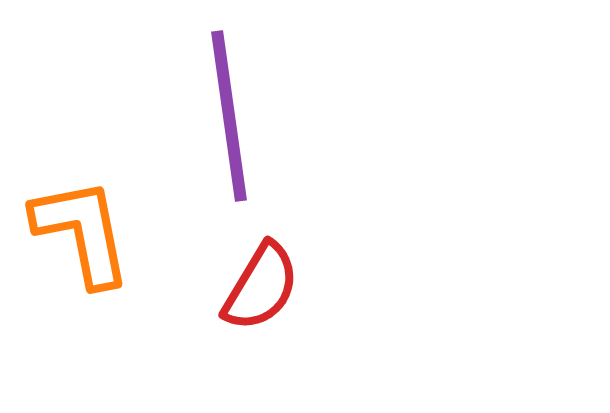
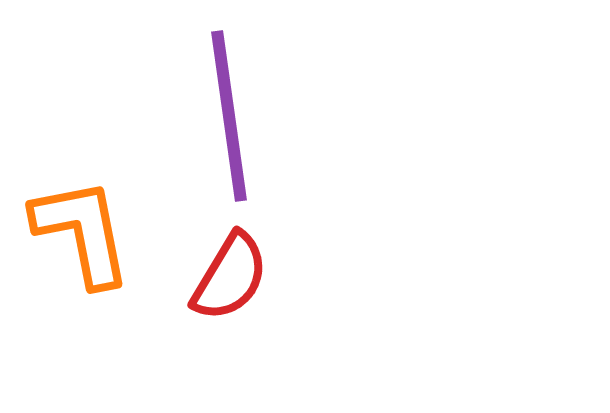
red semicircle: moved 31 px left, 10 px up
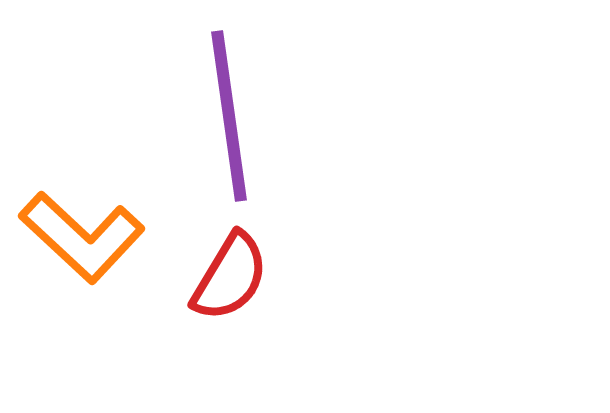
orange L-shape: moved 5 px down; rotated 144 degrees clockwise
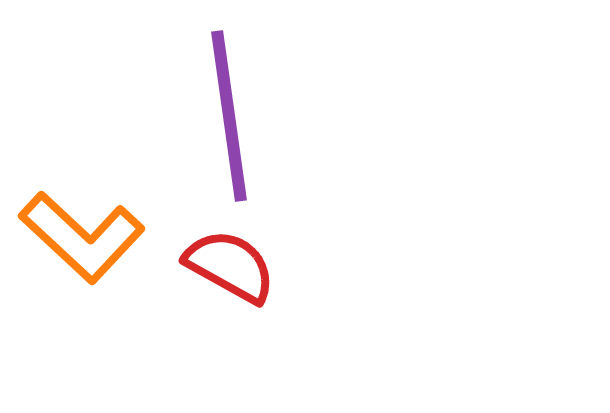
red semicircle: moved 11 px up; rotated 92 degrees counterclockwise
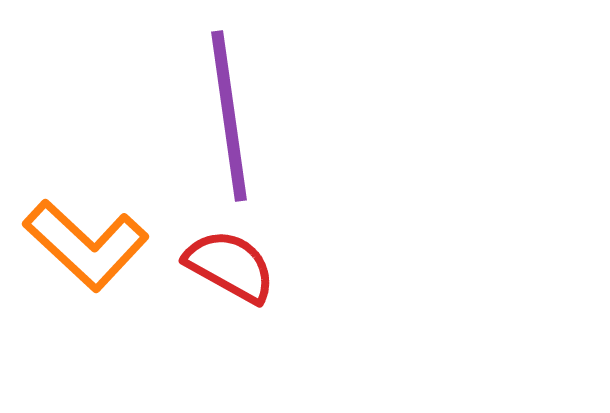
orange L-shape: moved 4 px right, 8 px down
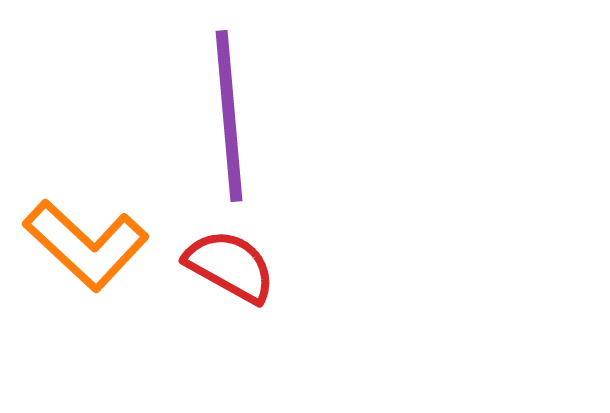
purple line: rotated 3 degrees clockwise
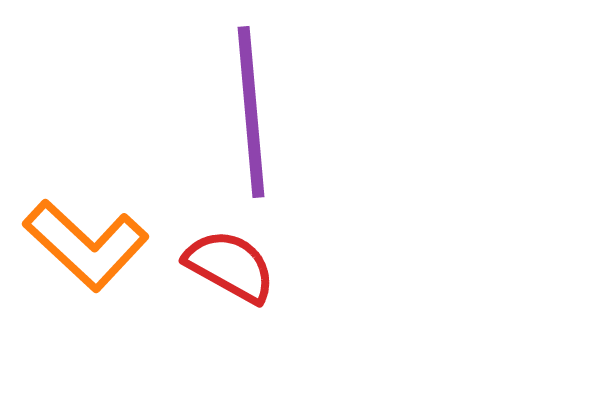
purple line: moved 22 px right, 4 px up
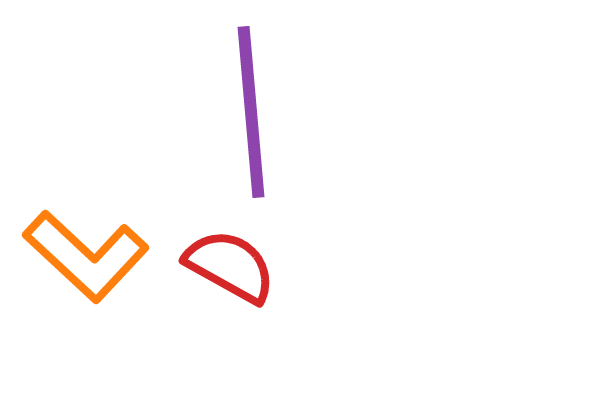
orange L-shape: moved 11 px down
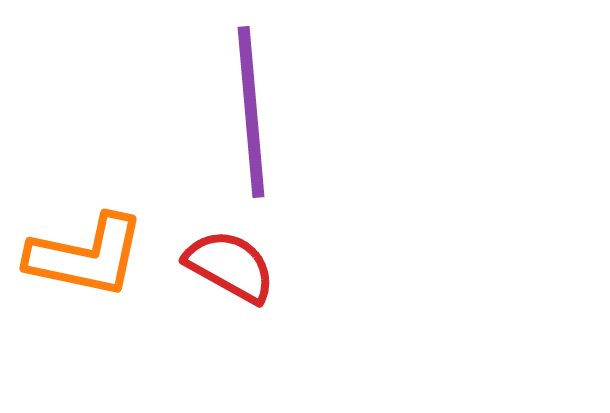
orange L-shape: rotated 31 degrees counterclockwise
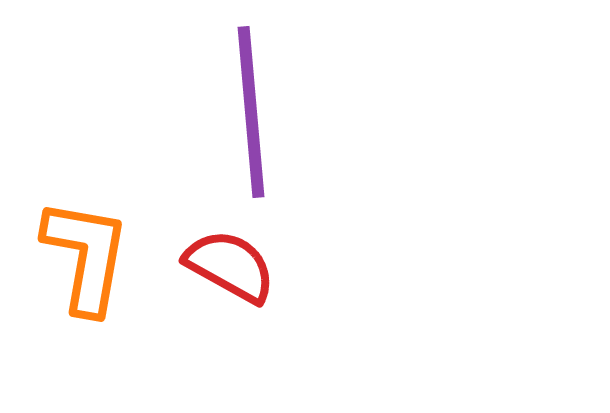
orange L-shape: rotated 92 degrees counterclockwise
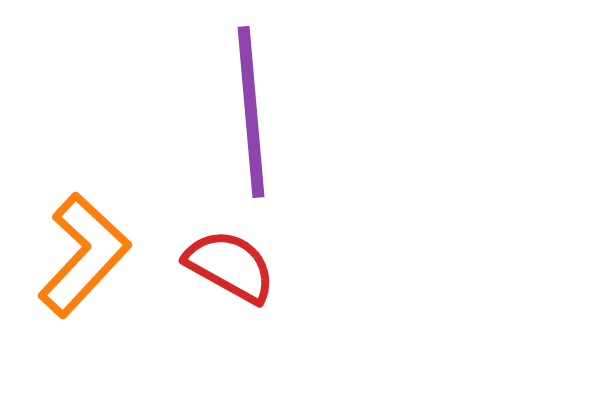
orange L-shape: moved 2 px left, 1 px up; rotated 33 degrees clockwise
